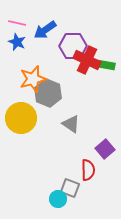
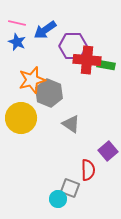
red cross: rotated 20 degrees counterclockwise
orange star: moved 1 px left, 1 px down
gray hexagon: moved 1 px right
purple square: moved 3 px right, 2 px down
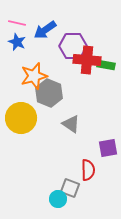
orange star: moved 2 px right, 4 px up
purple square: moved 3 px up; rotated 30 degrees clockwise
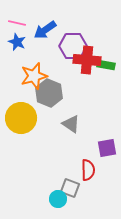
purple square: moved 1 px left
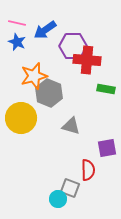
green rectangle: moved 24 px down
gray triangle: moved 2 px down; rotated 18 degrees counterclockwise
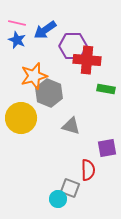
blue star: moved 2 px up
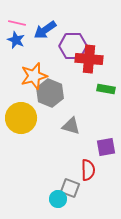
blue star: moved 1 px left
red cross: moved 2 px right, 1 px up
gray hexagon: moved 1 px right
purple square: moved 1 px left, 1 px up
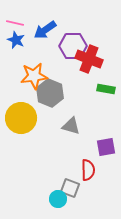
pink line: moved 2 px left
red cross: rotated 16 degrees clockwise
orange star: rotated 8 degrees clockwise
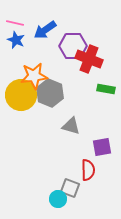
yellow circle: moved 23 px up
purple square: moved 4 px left
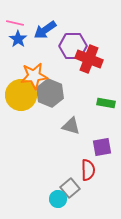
blue star: moved 2 px right, 1 px up; rotated 12 degrees clockwise
green rectangle: moved 14 px down
gray square: rotated 30 degrees clockwise
